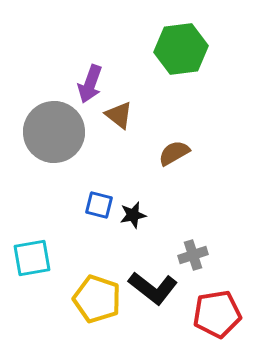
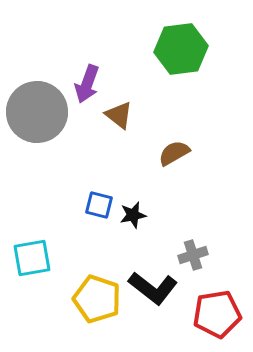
purple arrow: moved 3 px left
gray circle: moved 17 px left, 20 px up
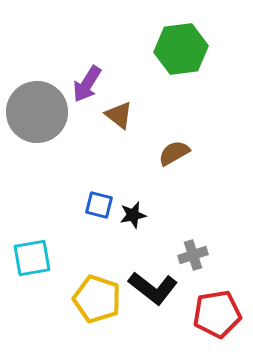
purple arrow: rotated 12 degrees clockwise
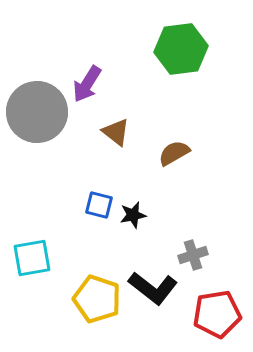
brown triangle: moved 3 px left, 17 px down
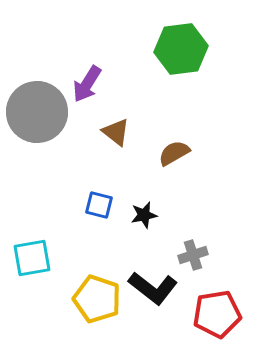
black star: moved 11 px right
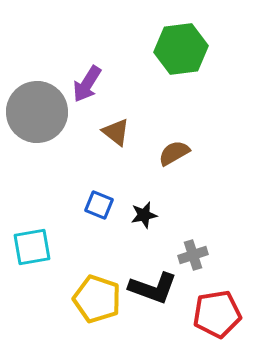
blue square: rotated 8 degrees clockwise
cyan square: moved 11 px up
black L-shape: rotated 18 degrees counterclockwise
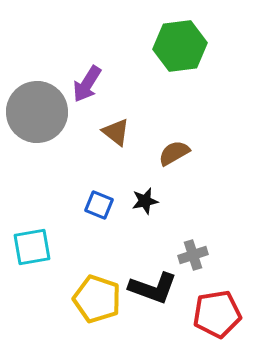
green hexagon: moved 1 px left, 3 px up
black star: moved 1 px right, 14 px up
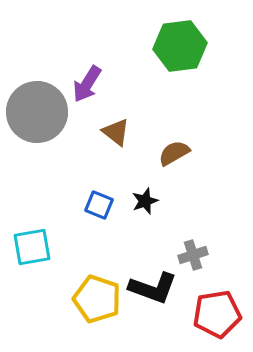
black star: rotated 8 degrees counterclockwise
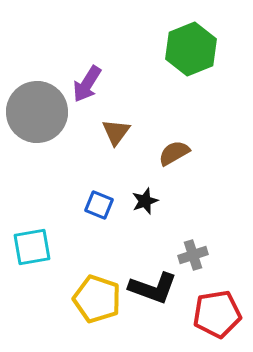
green hexagon: moved 11 px right, 3 px down; rotated 15 degrees counterclockwise
brown triangle: rotated 28 degrees clockwise
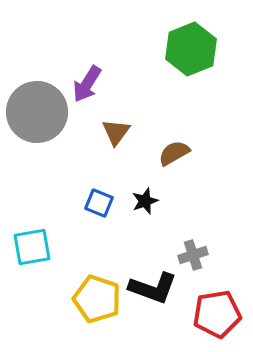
blue square: moved 2 px up
